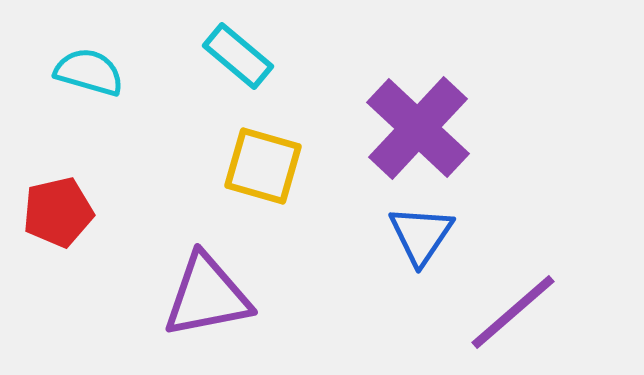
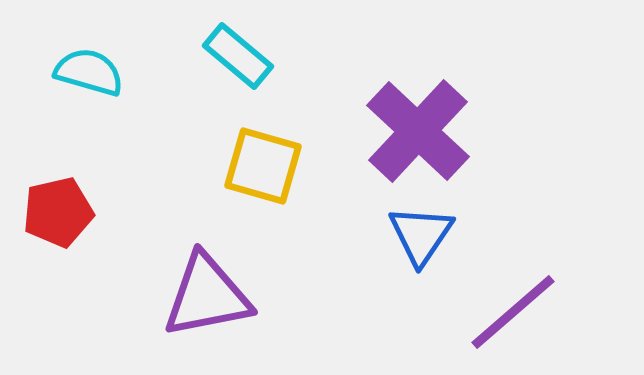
purple cross: moved 3 px down
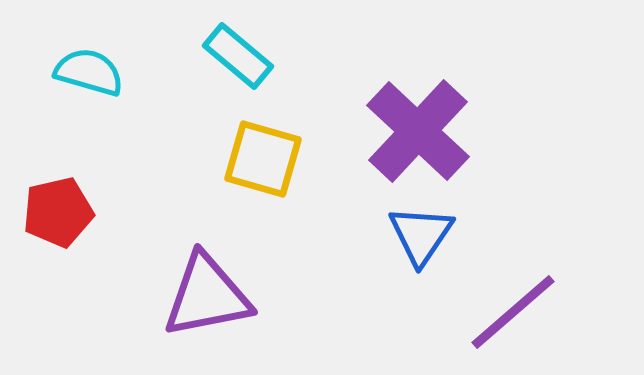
yellow square: moved 7 px up
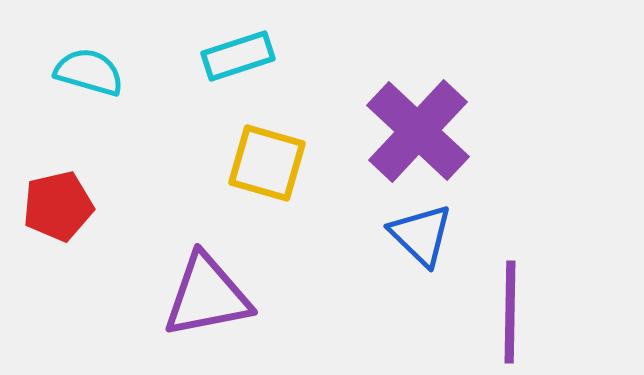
cyan rectangle: rotated 58 degrees counterclockwise
yellow square: moved 4 px right, 4 px down
red pentagon: moved 6 px up
blue triangle: rotated 20 degrees counterclockwise
purple line: moved 3 px left; rotated 48 degrees counterclockwise
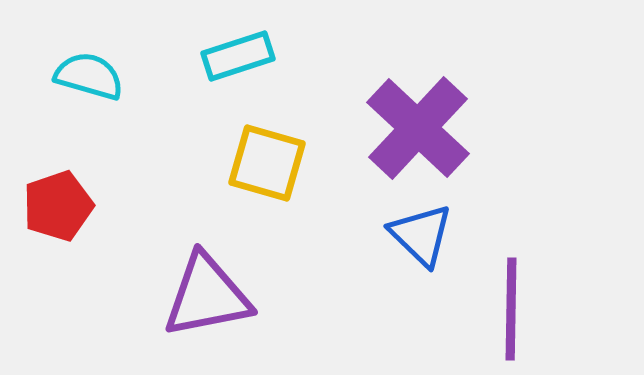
cyan semicircle: moved 4 px down
purple cross: moved 3 px up
red pentagon: rotated 6 degrees counterclockwise
purple line: moved 1 px right, 3 px up
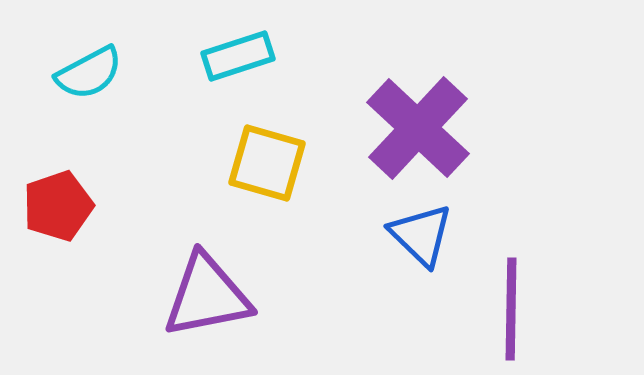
cyan semicircle: moved 3 px up; rotated 136 degrees clockwise
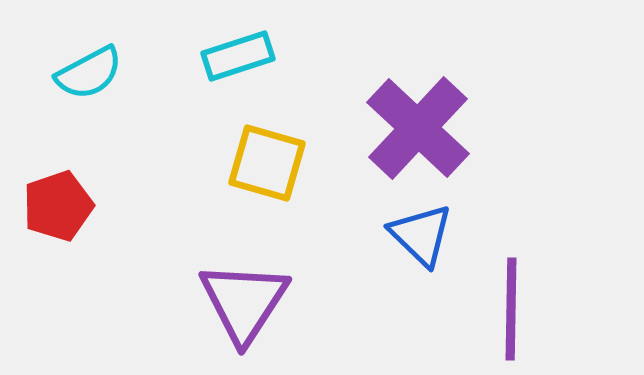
purple triangle: moved 37 px right, 6 px down; rotated 46 degrees counterclockwise
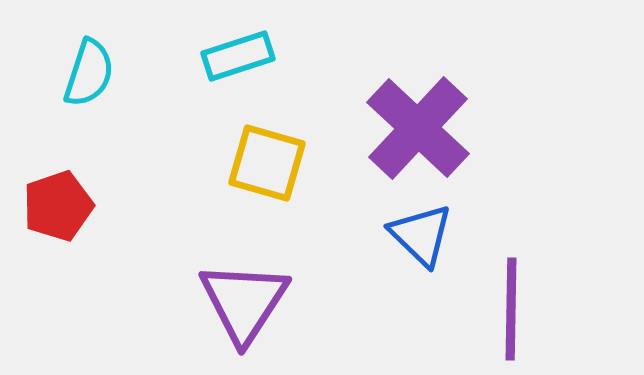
cyan semicircle: rotated 44 degrees counterclockwise
